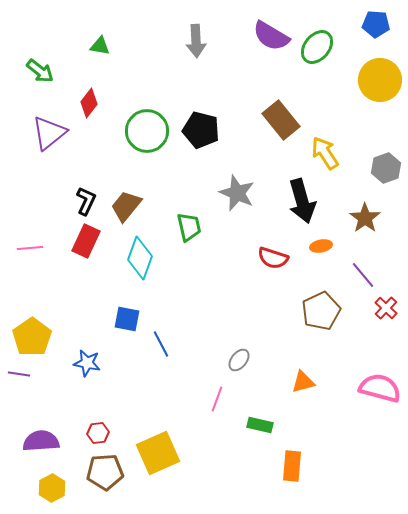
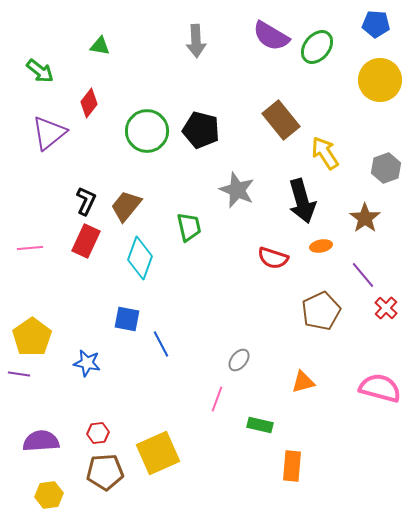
gray star at (237, 193): moved 3 px up
yellow hexagon at (52, 488): moved 3 px left, 7 px down; rotated 20 degrees clockwise
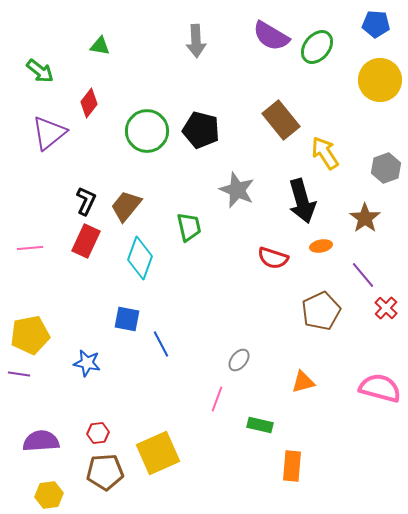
yellow pentagon at (32, 337): moved 2 px left, 2 px up; rotated 24 degrees clockwise
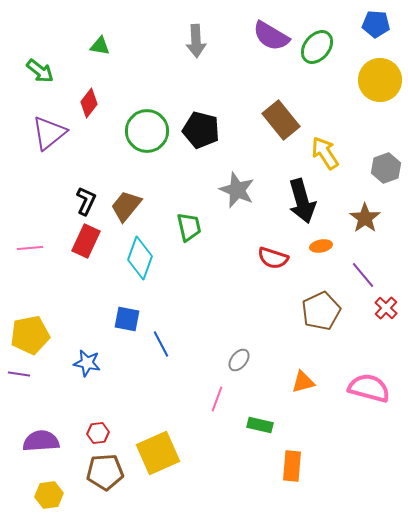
pink semicircle at (380, 388): moved 11 px left
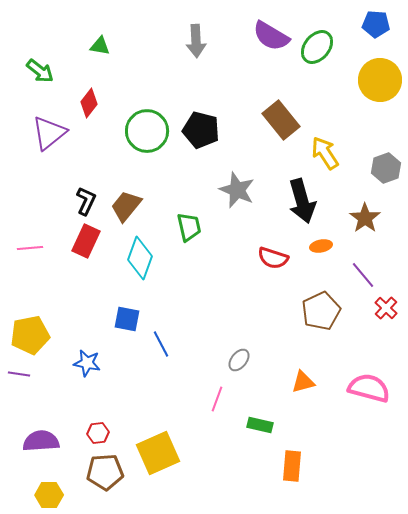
yellow hexagon at (49, 495): rotated 8 degrees clockwise
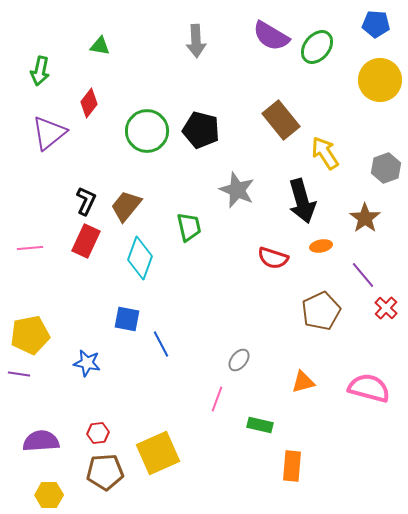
green arrow at (40, 71): rotated 64 degrees clockwise
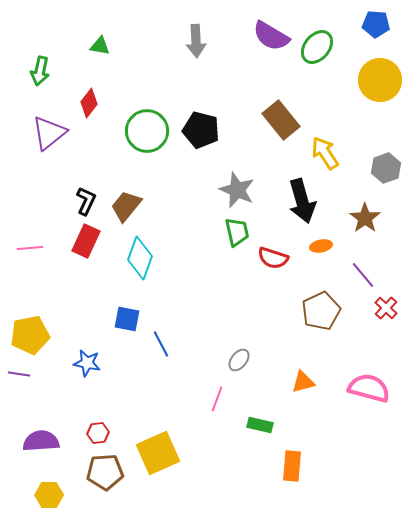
green trapezoid at (189, 227): moved 48 px right, 5 px down
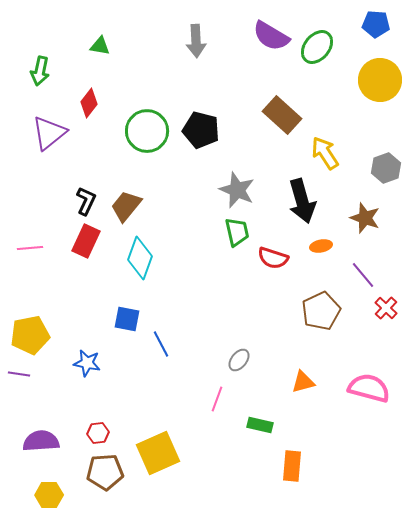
brown rectangle at (281, 120): moved 1 px right, 5 px up; rotated 9 degrees counterclockwise
brown star at (365, 218): rotated 16 degrees counterclockwise
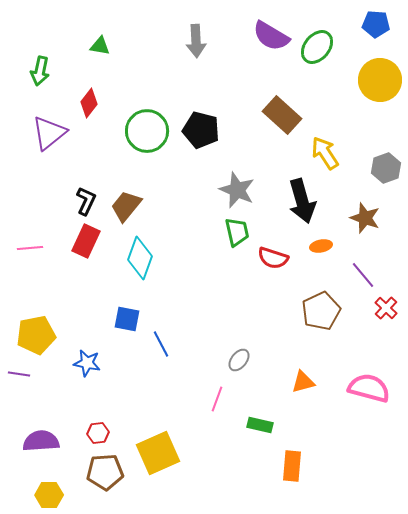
yellow pentagon at (30, 335): moved 6 px right
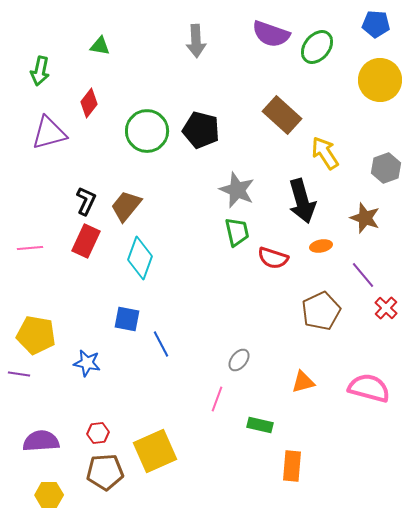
purple semicircle at (271, 36): moved 2 px up; rotated 12 degrees counterclockwise
purple triangle at (49, 133): rotated 24 degrees clockwise
yellow pentagon at (36, 335): rotated 21 degrees clockwise
yellow square at (158, 453): moved 3 px left, 2 px up
